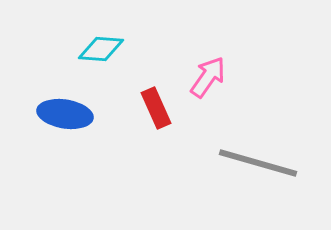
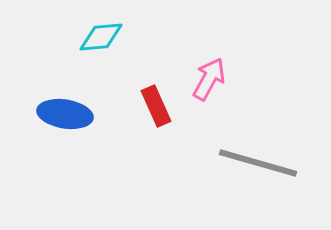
cyan diamond: moved 12 px up; rotated 9 degrees counterclockwise
pink arrow: moved 1 px right, 2 px down; rotated 6 degrees counterclockwise
red rectangle: moved 2 px up
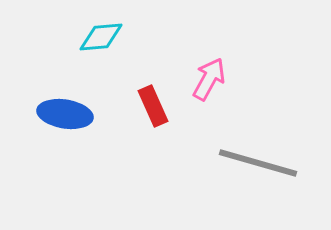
red rectangle: moved 3 px left
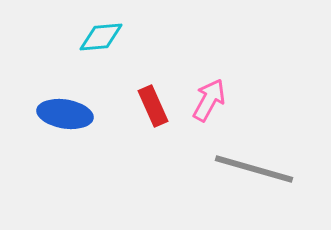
pink arrow: moved 21 px down
gray line: moved 4 px left, 6 px down
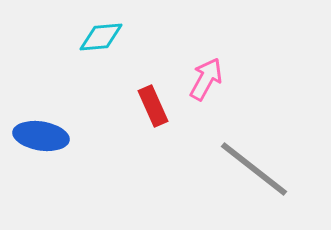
pink arrow: moved 3 px left, 21 px up
blue ellipse: moved 24 px left, 22 px down
gray line: rotated 22 degrees clockwise
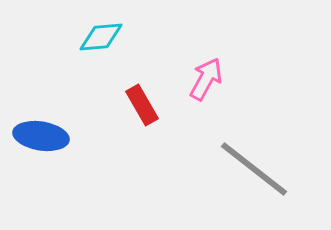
red rectangle: moved 11 px left, 1 px up; rotated 6 degrees counterclockwise
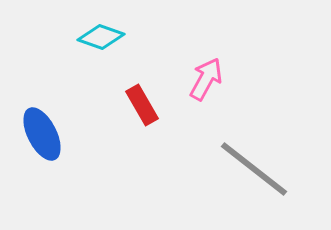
cyan diamond: rotated 24 degrees clockwise
blue ellipse: moved 1 px right, 2 px up; rotated 54 degrees clockwise
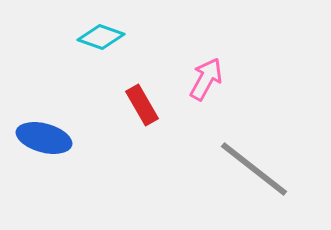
blue ellipse: moved 2 px right, 4 px down; rotated 48 degrees counterclockwise
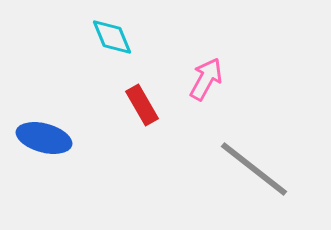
cyan diamond: moved 11 px right; rotated 48 degrees clockwise
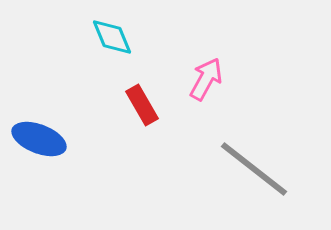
blue ellipse: moved 5 px left, 1 px down; rotated 6 degrees clockwise
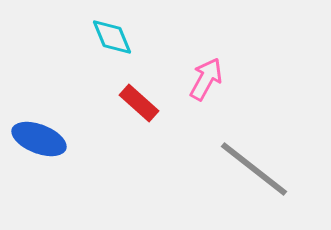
red rectangle: moved 3 px left, 2 px up; rotated 18 degrees counterclockwise
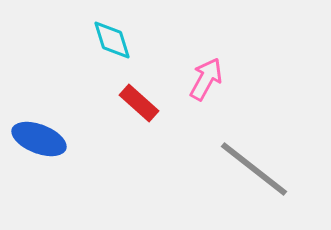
cyan diamond: moved 3 px down; rotated 6 degrees clockwise
